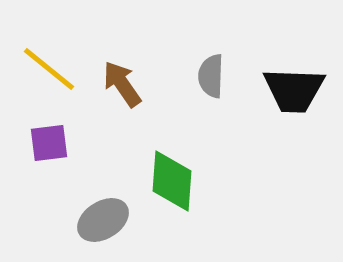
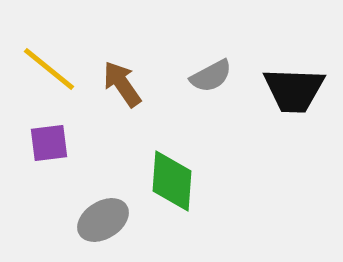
gray semicircle: rotated 120 degrees counterclockwise
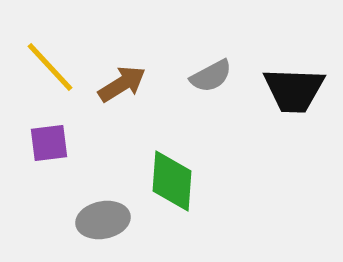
yellow line: moved 1 px right, 2 px up; rotated 8 degrees clockwise
brown arrow: rotated 93 degrees clockwise
gray ellipse: rotated 21 degrees clockwise
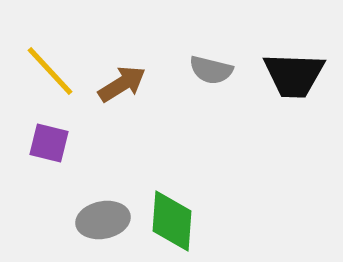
yellow line: moved 4 px down
gray semicircle: moved 6 px up; rotated 42 degrees clockwise
black trapezoid: moved 15 px up
purple square: rotated 21 degrees clockwise
green diamond: moved 40 px down
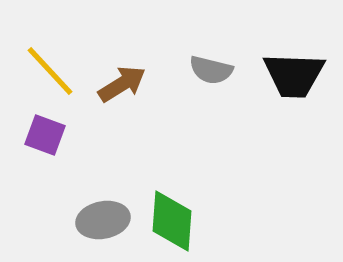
purple square: moved 4 px left, 8 px up; rotated 6 degrees clockwise
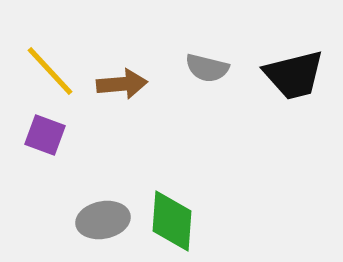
gray semicircle: moved 4 px left, 2 px up
black trapezoid: rotated 16 degrees counterclockwise
brown arrow: rotated 27 degrees clockwise
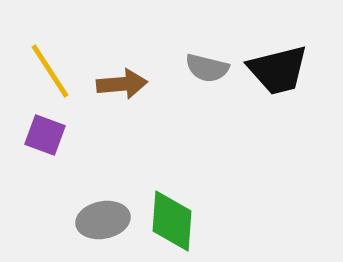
yellow line: rotated 10 degrees clockwise
black trapezoid: moved 16 px left, 5 px up
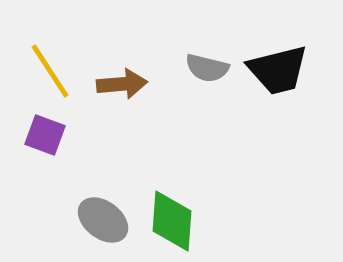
gray ellipse: rotated 48 degrees clockwise
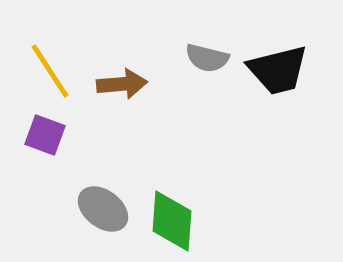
gray semicircle: moved 10 px up
gray ellipse: moved 11 px up
